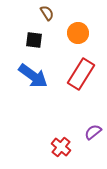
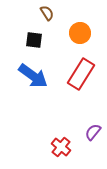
orange circle: moved 2 px right
purple semicircle: rotated 12 degrees counterclockwise
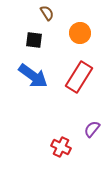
red rectangle: moved 2 px left, 3 px down
purple semicircle: moved 1 px left, 3 px up
red cross: rotated 12 degrees counterclockwise
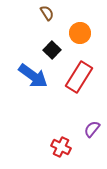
black square: moved 18 px right, 10 px down; rotated 36 degrees clockwise
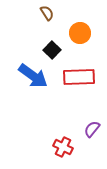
red rectangle: rotated 56 degrees clockwise
red cross: moved 2 px right
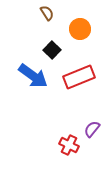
orange circle: moved 4 px up
red rectangle: rotated 20 degrees counterclockwise
red cross: moved 6 px right, 2 px up
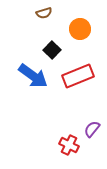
brown semicircle: moved 3 px left; rotated 105 degrees clockwise
red rectangle: moved 1 px left, 1 px up
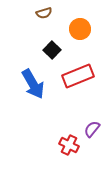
blue arrow: moved 8 px down; rotated 24 degrees clockwise
